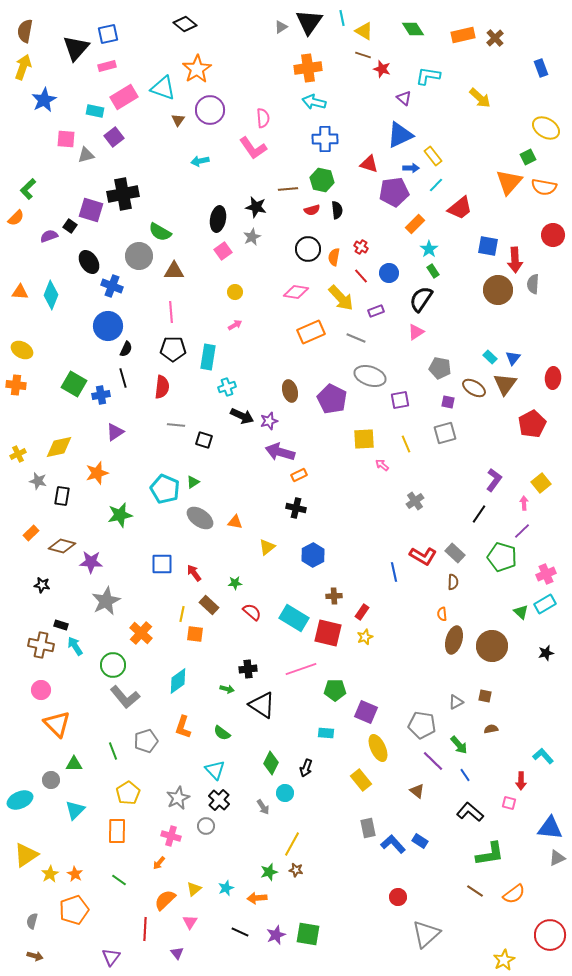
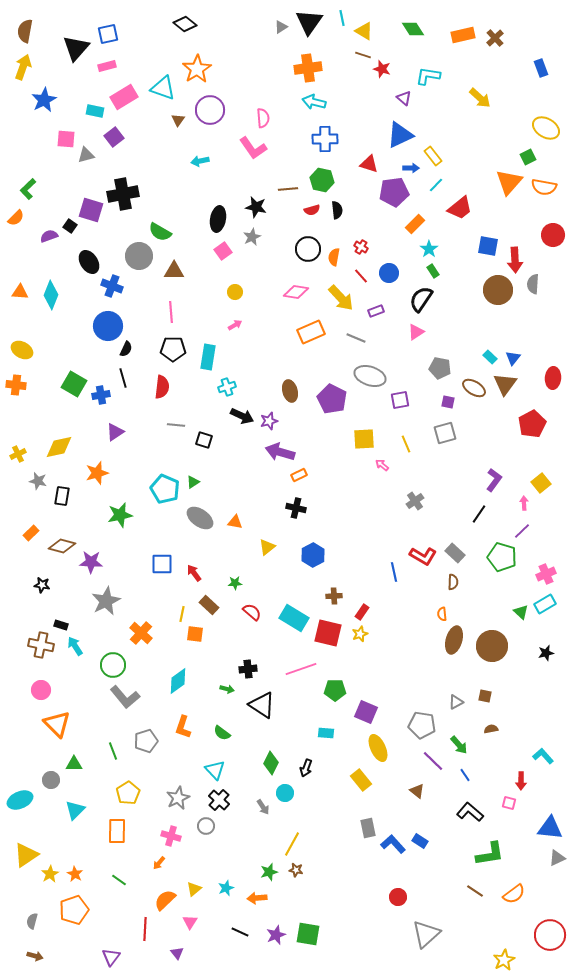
yellow star at (365, 637): moved 5 px left, 3 px up
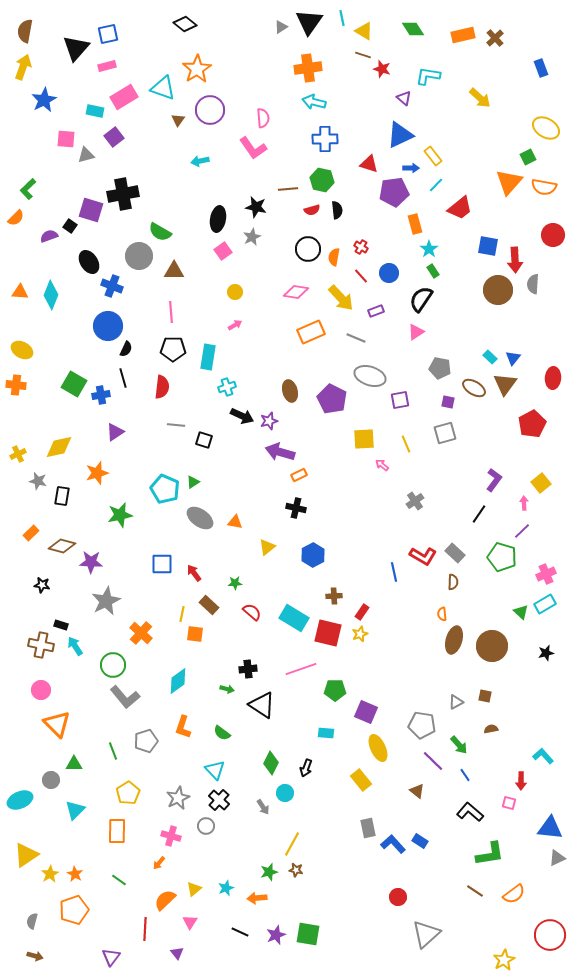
orange rectangle at (415, 224): rotated 60 degrees counterclockwise
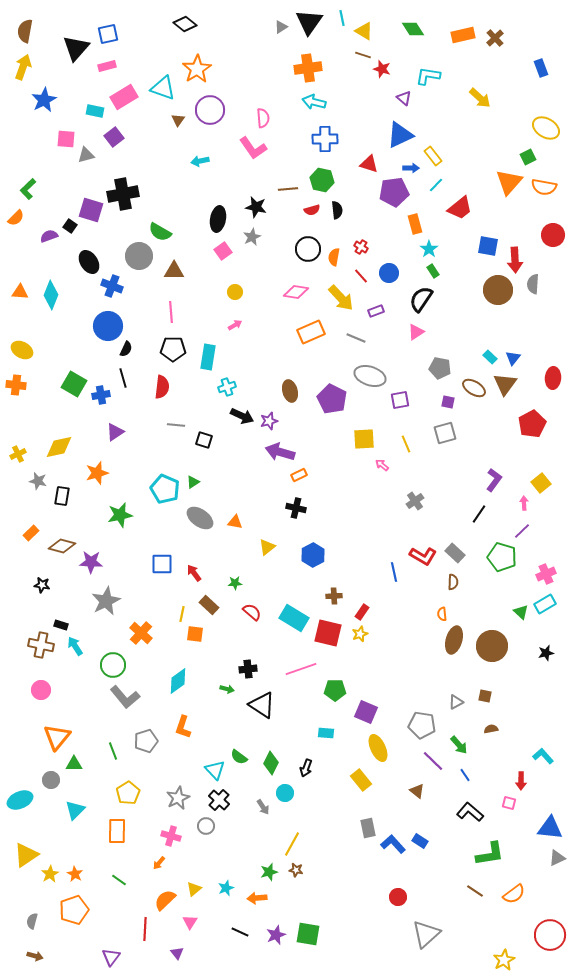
orange triangle at (57, 724): moved 13 px down; rotated 24 degrees clockwise
green semicircle at (222, 733): moved 17 px right, 24 px down
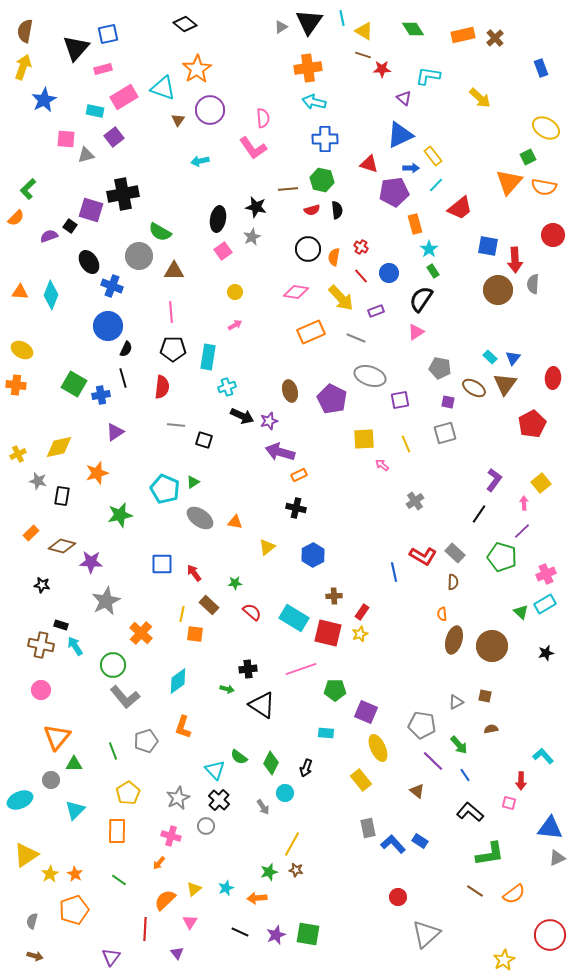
pink rectangle at (107, 66): moved 4 px left, 3 px down
red star at (382, 69): rotated 18 degrees counterclockwise
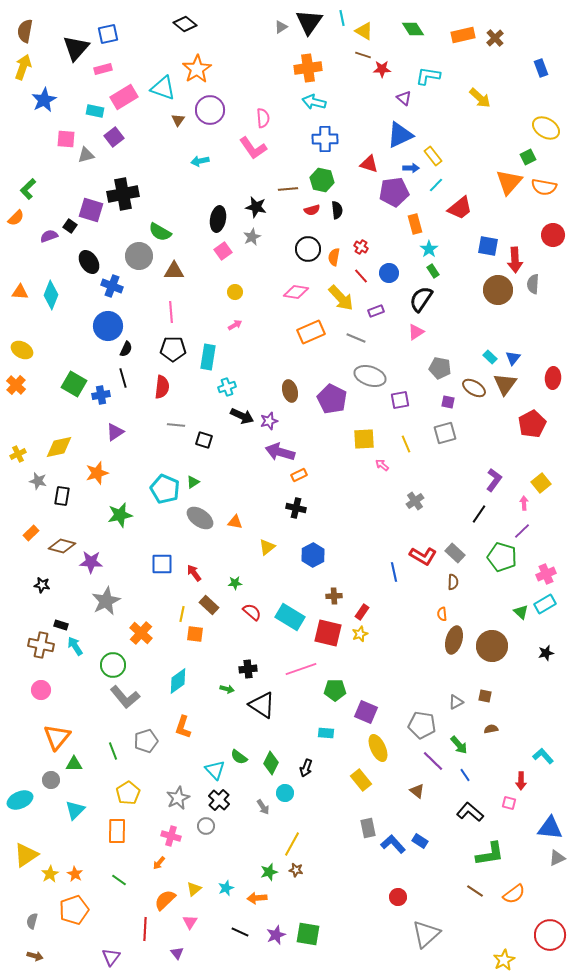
orange cross at (16, 385): rotated 36 degrees clockwise
cyan rectangle at (294, 618): moved 4 px left, 1 px up
